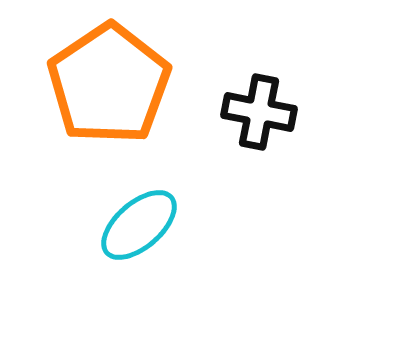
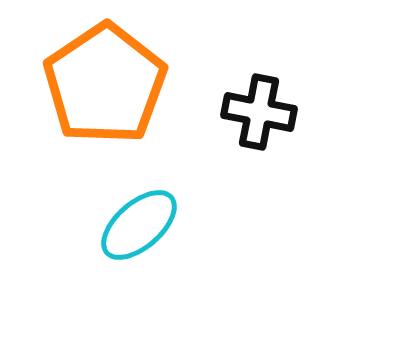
orange pentagon: moved 4 px left
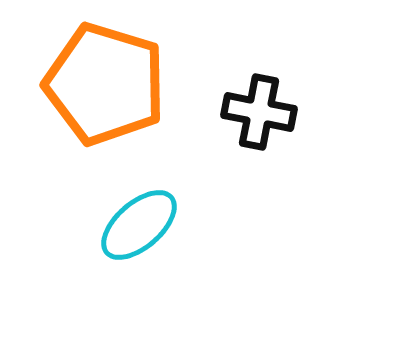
orange pentagon: rotated 21 degrees counterclockwise
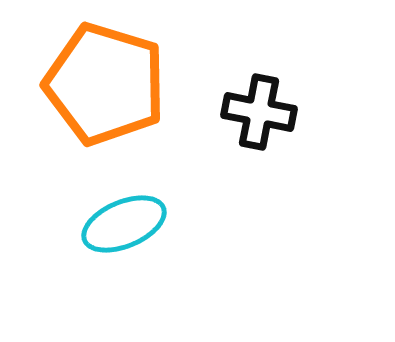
cyan ellipse: moved 15 px left, 1 px up; rotated 18 degrees clockwise
